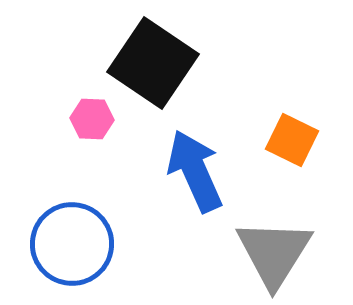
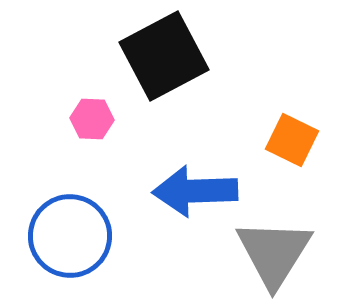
black square: moved 11 px right, 7 px up; rotated 28 degrees clockwise
blue arrow: moved 20 px down; rotated 68 degrees counterclockwise
blue circle: moved 2 px left, 8 px up
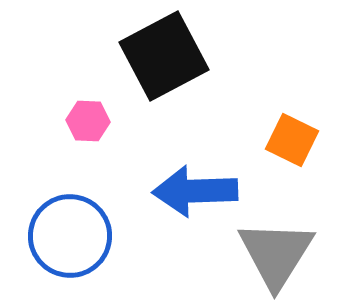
pink hexagon: moved 4 px left, 2 px down
gray triangle: moved 2 px right, 1 px down
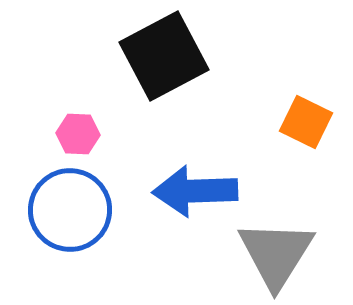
pink hexagon: moved 10 px left, 13 px down
orange square: moved 14 px right, 18 px up
blue circle: moved 26 px up
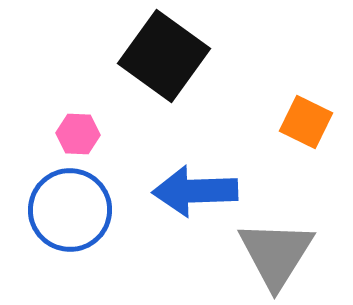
black square: rotated 26 degrees counterclockwise
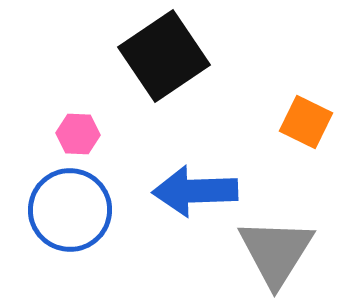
black square: rotated 20 degrees clockwise
gray triangle: moved 2 px up
